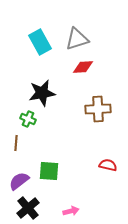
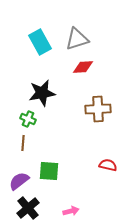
brown line: moved 7 px right
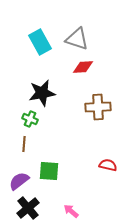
gray triangle: rotated 35 degrees clockwise
brown cross: moved 2 px up
green cross: moved 2 px right
brown line: moved 1 px right, 1 px down
pink arrow: rotated 126 degrees counterclockwise
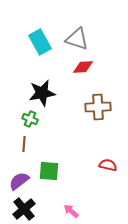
black cross: moved 4 px left, 1 px down
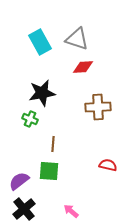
brown line: moved 29 px right
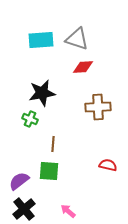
cyan rectangle: moved 1 px right, 2 px up; rotated 65 degrees counterclockwise
pink arrow: moved 3 px left
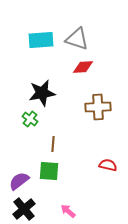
green cross: rotated 14 degrees clockwise
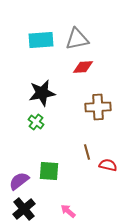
gray triangle: rotated 30 degrees counterclockwise
green cross: moved 6 px right, 3 px down
brown line: moved 34 px right, 8 px down; rotated 21 degrees counterclockwise
